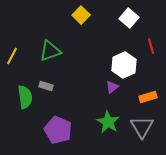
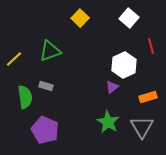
yellow square: moved 1 px left, 3 px down
yellow line: moved 2 px right, 3 px down; rotated 18 degrees clockwise
purple pentagon: moved 13 px left
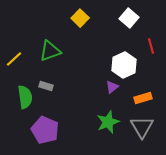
orange rectangle: moved 5 px left, 1 px down
green star: rotated 20 degrees clockwise
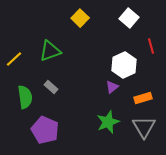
gray rectangle: moved 5 px right, 1 px down; rotated 24 degrees clockwise
gray triangle: moved 2 px right
